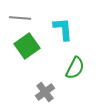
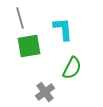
gray line: rotated 70 degrees clockwise
green square: moved 2 px right; rotated 25 degrees clockwise
green semicircle: moved 3 px left
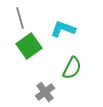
cyan L-shape: rotated 65 degrees counterclockwise
green square: rotated 25 degrees counterclockwise
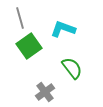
green semicircle: rotated 65 degrees counterclockwise
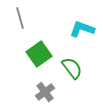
cyan L-shape: moved 19 px right
green square: moved 10 px right, 8 px down
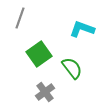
gray line: rotated 35 degrees clockwise
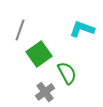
gray line: moved 12 px down
green semicircle: moved 5 px left, 5 px down; rotated 10 degrees clockwise
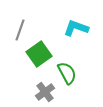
cyan L-shape: moved 6 px left, 1 px up
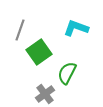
green square: moved 2 px up
green semicircle: rotated 125 degrees counterclockwise
gray cross: moved 2 px down
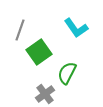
cyan L-shape: rotated 145 degrees counterclockwise
